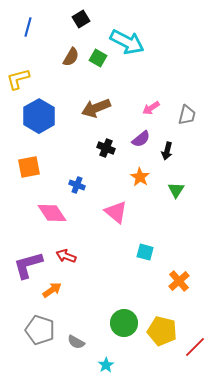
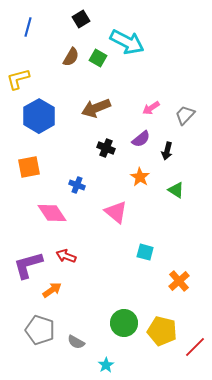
gray trapezoid: moved 2 px left; rotated 150 degrees counterclockwise
green triangle: rotated 30 degrees counterclockwise
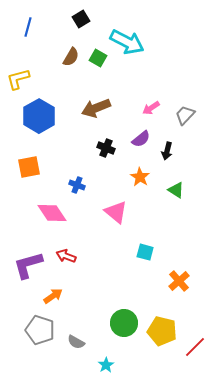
orange arrow: moved 1 px right, 6 px down
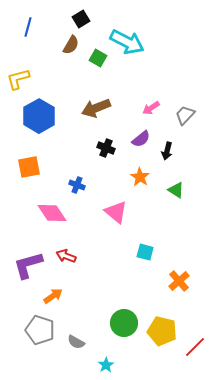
brown semicircle: moved 12 px up
